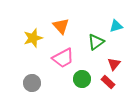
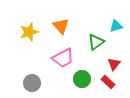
yellow star: moved 4 px left, 6 px up
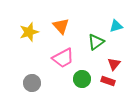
red rectangle: moved 1 px up; rotated 24 degrees counterclockwise
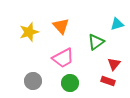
cyan triangle: moved 1 px right, 2 px up
green circle: moved 12 px left, 4 px down
gray circle: moved 1 px right, 2 px up
